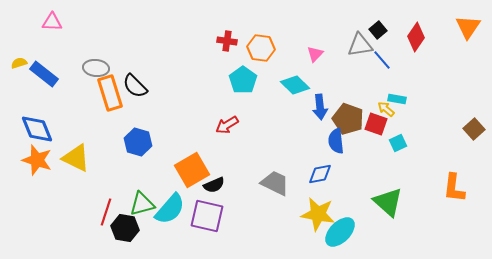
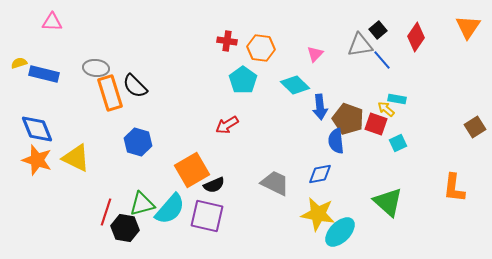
blue rectangle at (44, 74): rotated 24 degrees counterclockwise
brown square at (474, 129): moved 1 px right, 2 px up; rotated 10 degrees clockwise
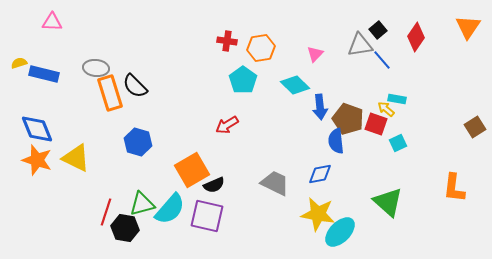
orange hexagon at (261, 48): rotated 16 degrees counterclockwise
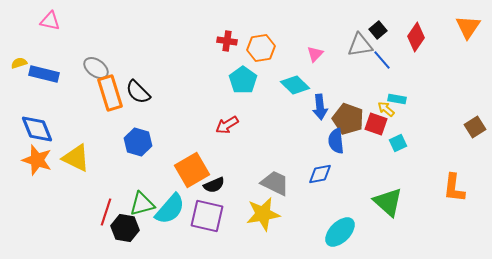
pink triangle at (52, 22): moved 2 px left, 1 px up; rotated 10 degrees clockwise
gray ellipse at (96, 68): rotated 30 degrees clockwise
black semicircle at (135, 86): moved 3 px right, 6 px down
yellow star at (318, 214): moved 55 px left; rotated 20 degrees counterclockwise
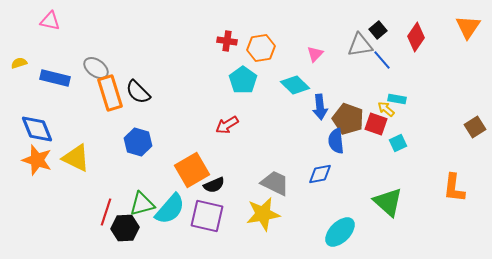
blue rectangle at (44, 74): moved 11 px right, 4 px down
black hexagon at (125, 228): rotated 12 degrees counterclockwise
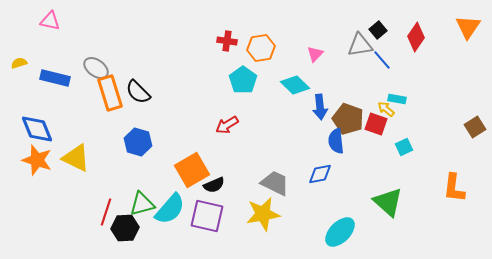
cyan square at (398, 143): moved 6 px right, 4 px down
